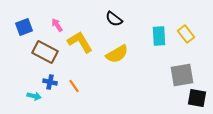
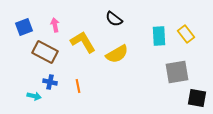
pink arrow: moved 2 px left; rotated 24 degrees clockwise
yellow L-shape: moved 3 px right
gray square: moved 5 px left, 3 px up
orange line: moved 4 px right; rotated 24 degrees clockwise
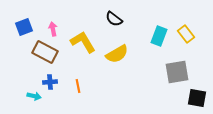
pink arrow: moved 2 px left, 4 px down
cyan rectangle: rotated 24 degrees clockwise
blue cross: rotated 16 degrees counterclockwise
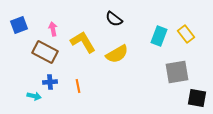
blue square: moved 5 px left, 2 px up
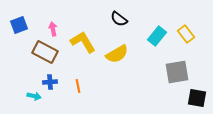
black semicircle: moved 5 px right
cyan rectangle: moved 2 px left; rotated 18 degrees clockwise
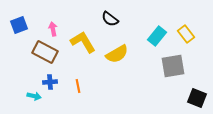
black semicircle: moved 9 px left
gray square: moved 4 px left, 6 px up
black square: rotated 12 degrees clockwise
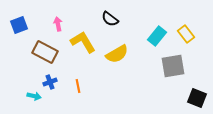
pink arrow: moved 5 px right, 5 px up
blue cross: rotated 16 degrees counterclockwise
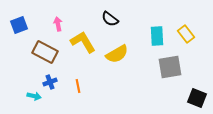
cyan rectangle: rotated 42 degrees counterclockwise
gray square: moved 3 px left, 1 px down
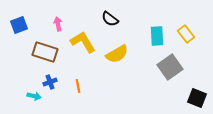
brown rectangle: rotated 10 degrees counterclockwise
gray square: rotated 25 degrees counterclockwise
